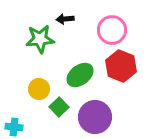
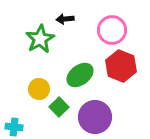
green star: rotated 24 degrees counterclockwise
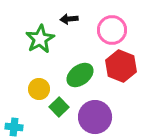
black arrow: moved 4 px right
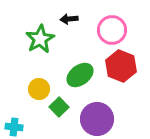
purple circle: moved 2 px right, 2 px down
